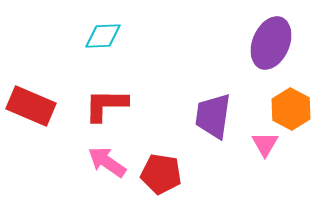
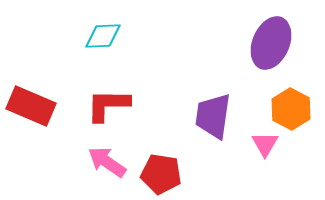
red L-shape: moved 2 px right
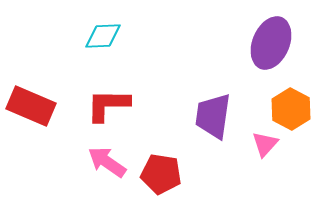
pink triangle: rotated 12 degrees clockwise
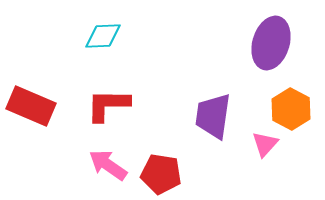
purple ellipse: rotated 6 degrees counterclockwise
pink arrow: moved 1 px right, 3 px down
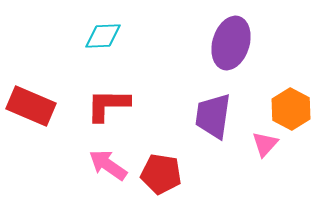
purple ellipse: moved 40 px left
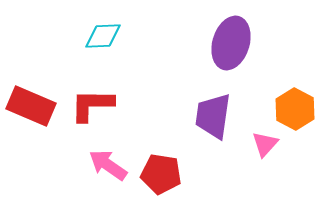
red L-shape: moved 16 px left
orange hexagon: moved 4 px right
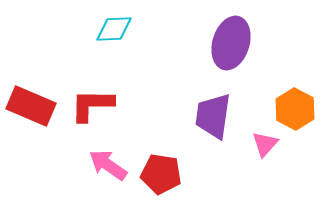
cyan diamond: moved 11 px right, 7 px up
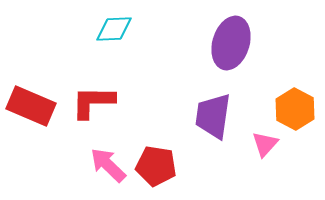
red L-shape: moved 1 px right, 3 px up
pink arrow: rotated 9 degrees clockwise
red pentagon: moved 5 px left, 8 px up
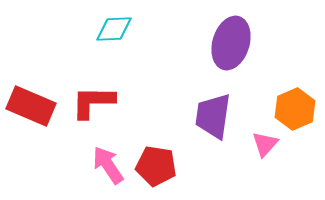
orange hexagon: rotated 9 degrees clockwise
pink arrow: rotated 12 degrees clockwise
